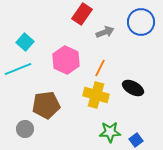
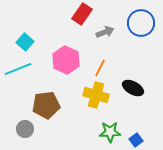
blue circle: moved 1 px down
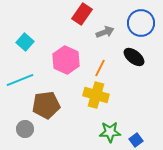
cyan line: moved 2 px right, 11 px down
black ellipse: moved 1 px right, 31 px up; rotated 10 degrees clockwise
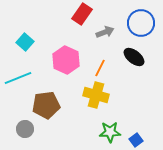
cyan line: moved 2 px left, 2 px up
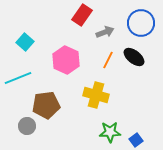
red rectangle: moved 1 px down
orange line: moved 8 px right, 8 px up
gray circle: moved 2 px right, 3 px up
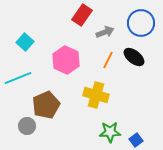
brown pentagon: rotated 16 degrees counterclockwise
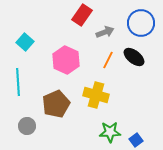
cyan line: moved 4 px down; rotated 72 degrees counterclockwise
brown pentagon: moved 10 px right, 1 px up
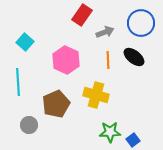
orange line: rotated 30 degrees counterclockwise
gray circle: moved 2 px right, 1 px up
blue square: moved 3 px left
